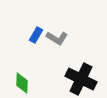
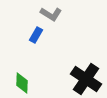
gray L-shape: moved 6 px left, 24 px up
black cross: moved 5 px right; rotated 8 degrees clockwise
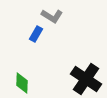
gray L-shape: moved 1 px right, 2 px down
blue rectangle: moved 1 px up
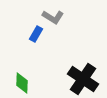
gray L-shape: moved 1 px right, 1 px down
black cross: moved 3 px left
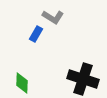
black cross: rotated 16 degrees counterclockwise
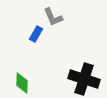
gray L-shape: rotated 35 degrees clockwise
black cross: moved 1 px right
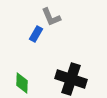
gray L-shape: moved 2 px left
black cross: moved 13 px left
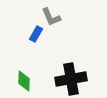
black cross: rotated 28 degrees counterclockwise
green diamond: moved 2 px right, 2 px up
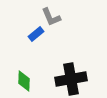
blue rectangle: rotated 21 degrees clockwise
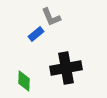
black cross: moved 5 px left, 11 px up
